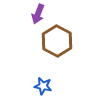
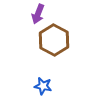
brown hexagon: moved 3 px left, 1 px up
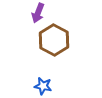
purple arrow: moved 1 px up
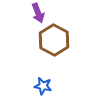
purple arrow: rotated 42 degrees counterclockwise
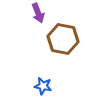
brown hexagon: moved 9 px right, 1 px up; rotated 16 degrees counterclockwise
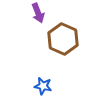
brown hexagon: rotated 12 degrees clockwise
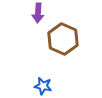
purple arrow: rotated 24 degrees clockwise
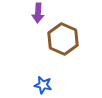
blue star: moved 1 px up
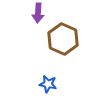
blue star: moved 5 px right, 1 px up
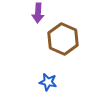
blue star: moved 2 px up
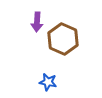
purple arrow: moved 1 px left, 9 px down
